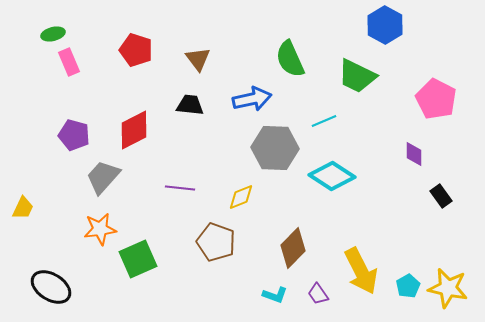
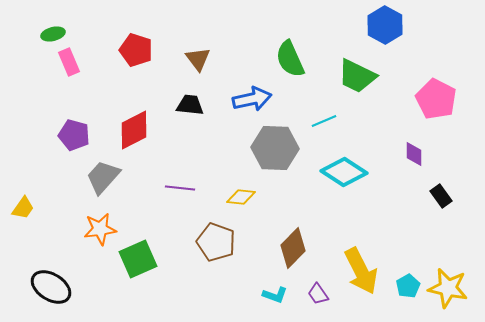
cyan diamond: moved 12 px right, 4 px up
yellow diamond: rotated 28 degrees clockwise
yellow trapezoid: rotated 10 degrees clockwise
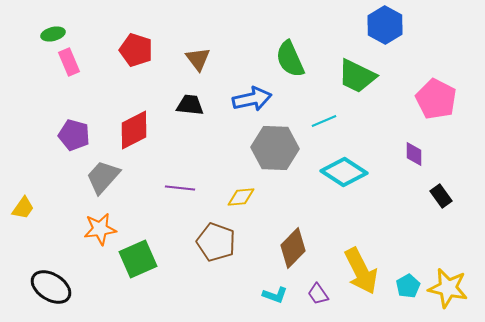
yellow diamond: rotated 12 degrees counterclockwise
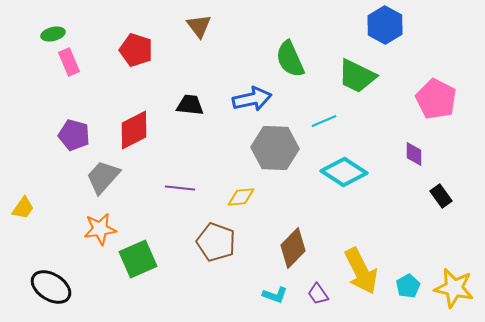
brown triangle: moved 1 px right, 33 px up
yellow star: moved 6 px right
